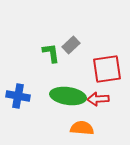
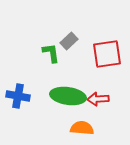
gray rectangle: moved 2 px left, 4 px up
red square: moved 15 px up
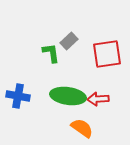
orange semicircle: rotated 30 degrees clockwise
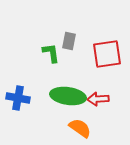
gray rectangle: rotated 36 degrees counterclockwise
blue cross: moved 2 px down
orange semicircle: moved 2 px left
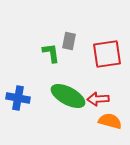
green ellipse: rotated 20 degrees clockwise
orange semicircle: moved 30 px right, 7 px up; rotated 20 degrees counterclockwise
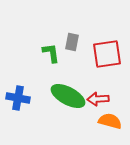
gray rectangle: moved 3 px right, 1 px down
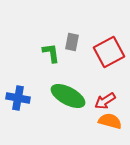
red square: moved 2 px right, 2 px up; rotated 20 degrees counterclockwise
red arrow: moved 7 px right, 2 px down; rotated 30 degrees counterclockwise
